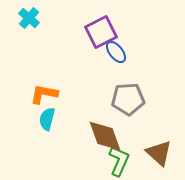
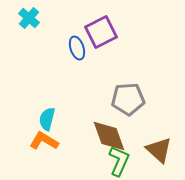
blue ellipse: moved 39 px left, 4 px up; rotated 20 degrees clockwise
orange L-shape: moved 47 px down; rotated 20 degrees clockwise
brown diamond: moved 4 px right
brown triangle: moved 3 px up
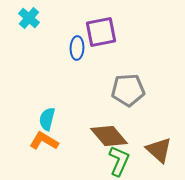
purple square: rotated 16 degrees clockwise
blue ellipse: rotated 20 degrees clockwise
gray pentagon: moved 9 px up
brown diamond: rotated 21 degrees counterclockwise
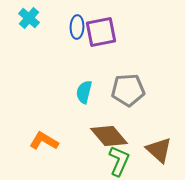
blue ellipse: moved 21 px up
cyan semicircle: moved 37 px right, 27 px up
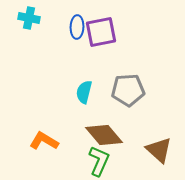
cyan cross: rotated 30 degrees counterclockwise
brown diamond: moved 5 px left, 1 px up
green L-shape: moved 20 px left
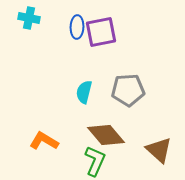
brown diamond: moved 2 px right
green L-shape: moved 4 px left
